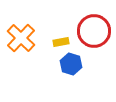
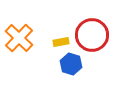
red circle: moved 2 px left, 4 px down
orange cross: moved 2 px left
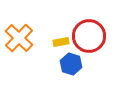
red circle: moved 3 px left, 1 px down
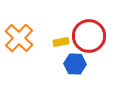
blue hexagon: moved 4 px right; rotated 15 degrees counterclockwise
